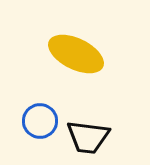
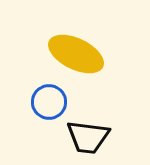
blue circle: moved 9 px right, 19 px up
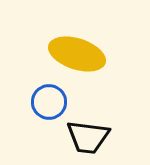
yellow ellipse: moved 1 px right; rotated 8 degrees counterclockwise
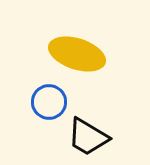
black trapezoid: rotated 24 degrees clockwise
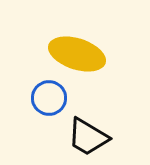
blue circle: moved 4 px up
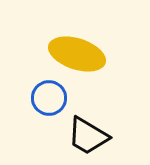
black trapezoid: moved 1 px up
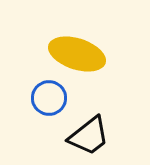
black trapezoid: moved 1 px right; rotated 69 degrees counterclockwise
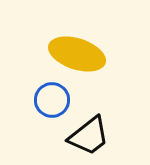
blue circle: moved 3 px right, 2 px down
